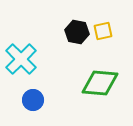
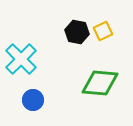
yellow square: rotated 12 degrees counterclockwise
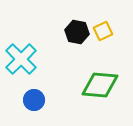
green diamond: moved 2 px down
blue circle: moved 1 px right
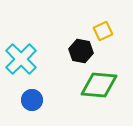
black hexagon: moved 4 px right, 19 px down
green diamond: moved 1 px left
blue circle: moved 2 px left
